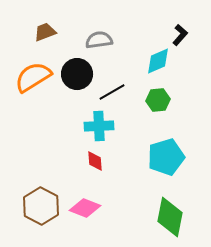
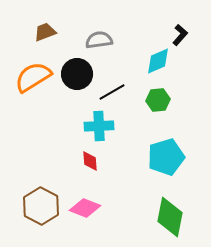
red diamond: moved 5 px left
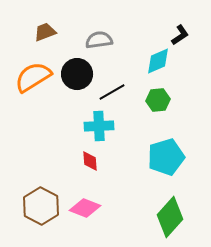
black L-shape: rotated 15 degrees clockwise
green diamond: rotated 30 degrees clockwise
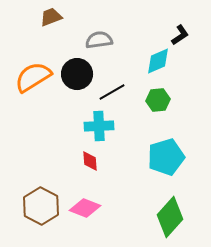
brown trapezoid: moved 6 px right, 15 px up
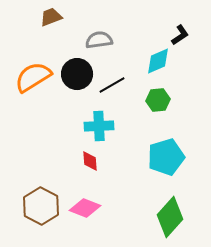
black line: moved 7 px up
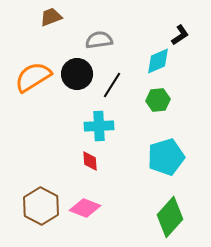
black line: rotated 28 degrees counterclockwise
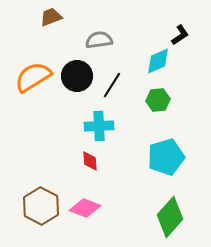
black circle: moved 2 px down
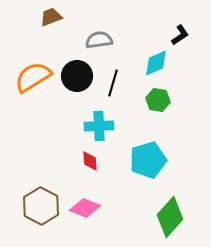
cyan diamond: moved 2 px left, 2 px down
black line: moved 1 px right, 2 px up; rotated 16 degrees counterclockwise
green hexagon: rotated 15 degrees clockwise
cyan pentagon: moved 18 px left, 3 px down
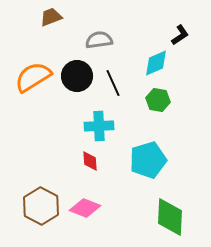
black line: rotated 40 degrees counterclockwise
green diamond: rotated 39 degrees counterclockwise
